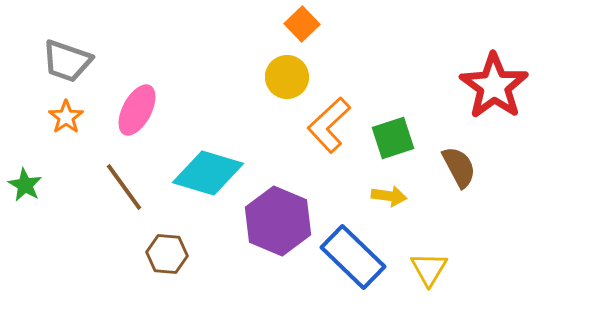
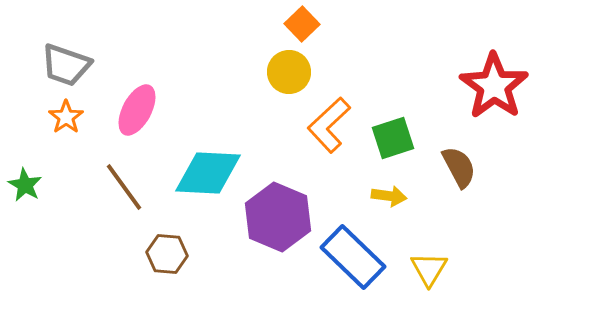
gray trapezoid: moved 1 px left, 4 px down
yellow circle: moved 2 px right, 5 px up
cyan diamond: rotated 14 degrees counterclockwise
purple hexagon: moved 4 px up
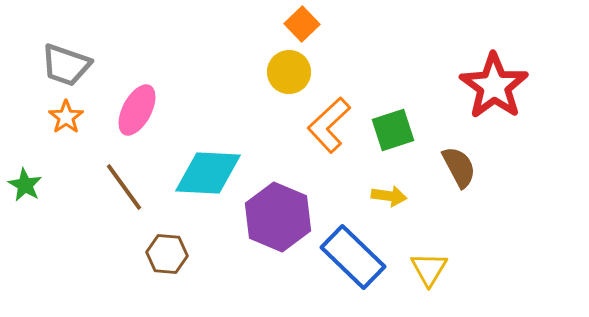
green square: moved 8 px up
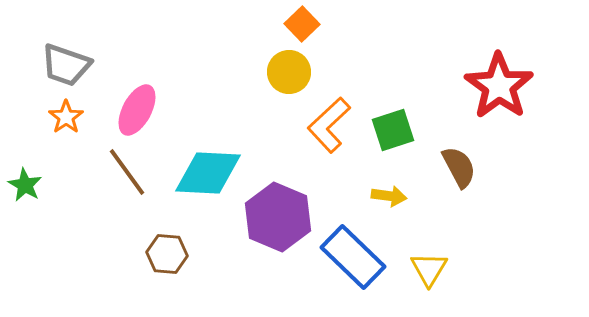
red star: moved 5 px right
brown line: moved 3 px right, 15 px up
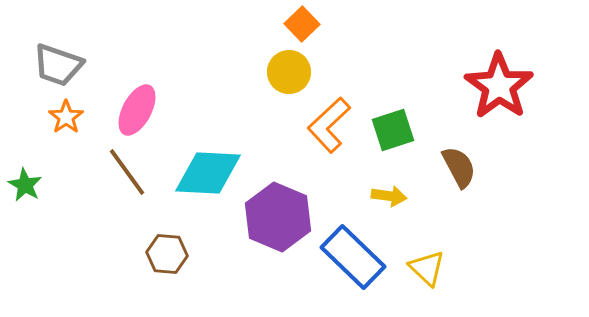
gray trapezoid: moved 8 px left
yellow triangle: moved 2 px left, 1 px up; rotated 18 degrees counterclockwise
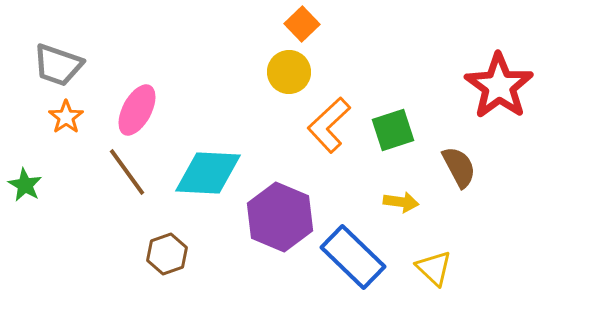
yellow arrow: moved 12 px right, 6 px down
purple hexagon: moved 2 px right
brown hexagon: rotated 24 degrees counterclockwise
yellow triangle: moved 7 px right
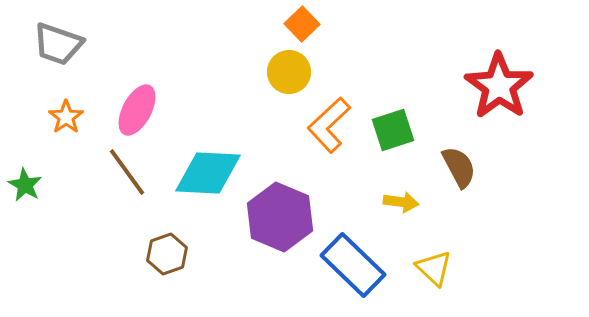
gray trapezoid: moved 21 px up
blue rectangle: moved 8 px down
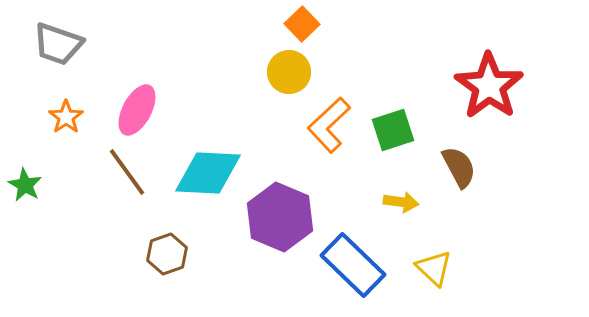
red star: moved 10 px left
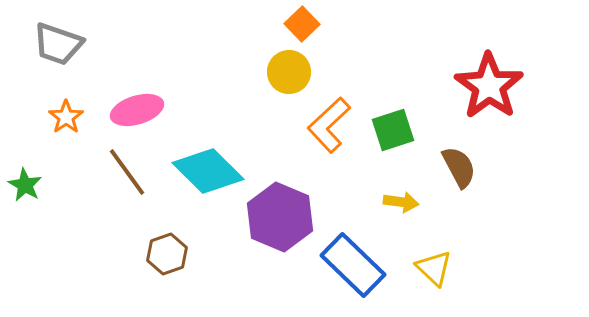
pink ellipse: rotated 45 degrees clockwise
cyan diamond: moved 2 px up; rotated 42 degrees clockwise
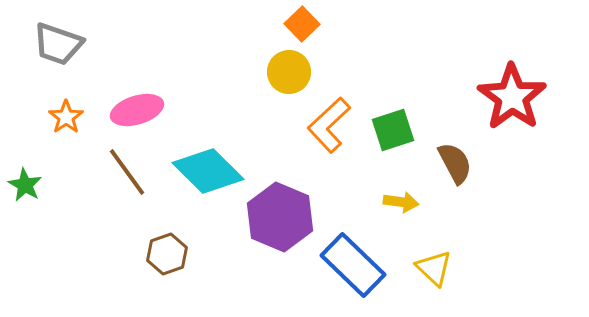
red star: moved 23 px right, 11 px down
brown semicircle: moved 4 px left, 4 px up
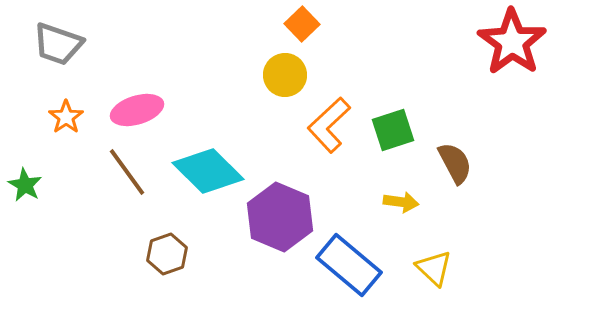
yellow circle: moved 4 px left, 3 px down
red star: moved 55 px up
blue rectangle: moved 4 px left; rotated 4 degrees counterclockwise
